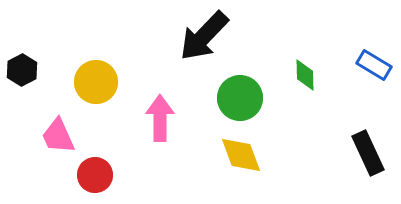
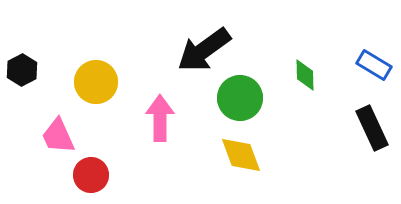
black arrow: moved 14 px down; rotated 10 degrees clockwise
black rectangle: moved 4 px right, 25 px up
red circle: moved 4 px left
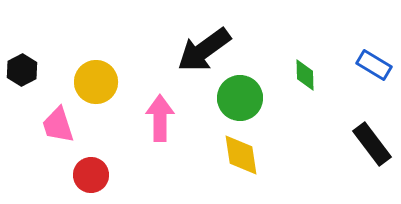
black rectangle: moved 16 px down; rotated 12 degrees counterclockwise
pink trapezoid: moved 11 px up; rotated 6 degrees clockwise
yellow diamond: rotated 12 degrees clockwise
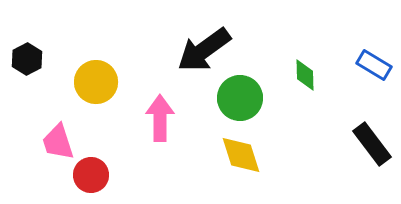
black hexagon: moved 5 px right, 11 px up
pink trapezoid: moved 17 px down
yellow diamond: rotated 9 degrees counterclockwise
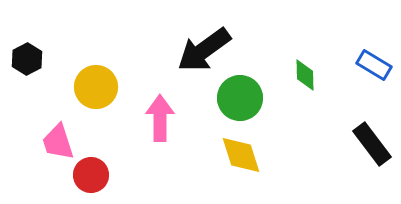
yellow circle: moved 5 px down
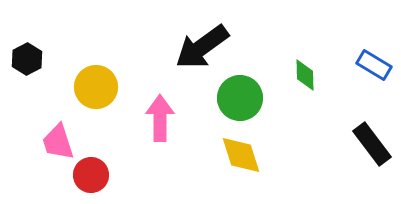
black arrow: moved 2 px left, 3 px up
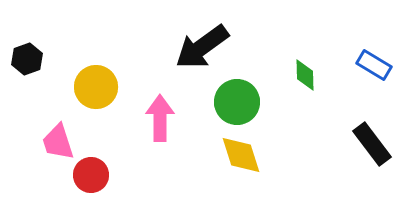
black hexagon: rotated 8 degrees clockwise
green circle: moved 3 px left, 4 px down
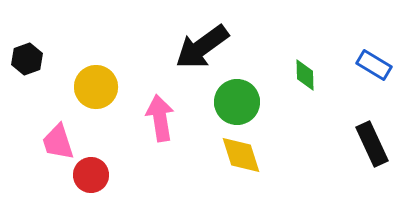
pink arrow: rotated 9 degrees counterclockwise
black rectangle: rotated 12 degrees clockwise
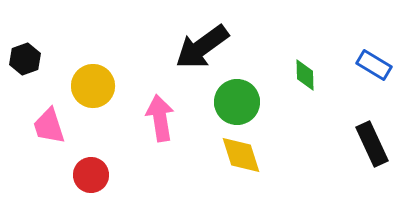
black hexagon: moved 2 px left
yellow circle: moved 3 px left, 1 px up
pink trapezoid: moved 9 px left, 16 px up
